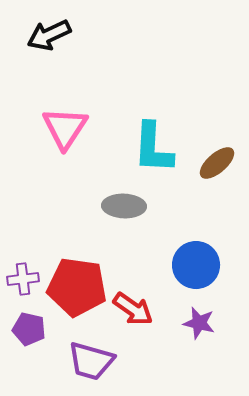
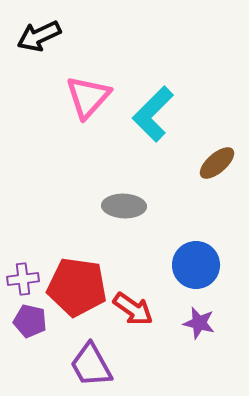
black arrow: moved 10 px left, 1 px down
pink triangle: moved 23 px right, 31 px up; rotated 9 degrees clockwise
cyan L-shape: moved 34 px up; rotated 42 degrees clockwise
purple pentagon: moved 1 px right, 8 px up
purple trapezoid: moved 4 px down; rotated 45 degrees clockwise
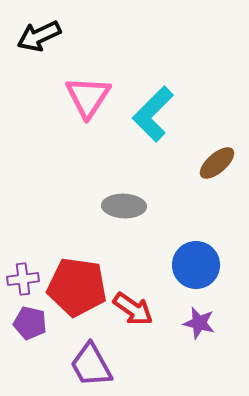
pink triangle: rotated 9 degrees counterclockwise
purple pentagon: moved 2 px down
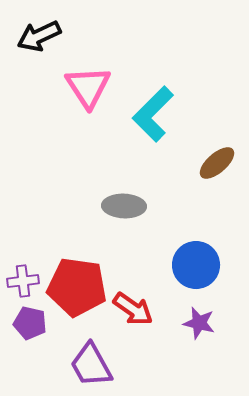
pink triangle: moved 10 px up; rotated 6 degrees counterclockwise
purple cross: moved 2 px down
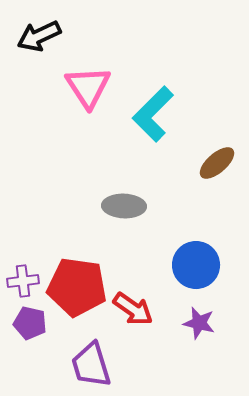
purple trapezoid: rotated 12 degrees clockwise
